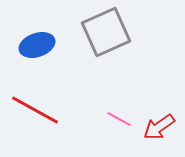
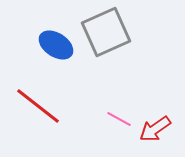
blue ellipse: moved 19 px right; rotated 52 degrees clockwise
red line: moved 3 px right, 4 px up; rotated 9 degrees clockwise
red arrow: moved 4 px left, 2 px down
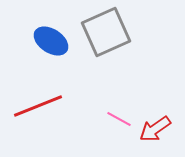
blue ellipse: moved 5 px left, 4 px up
red line: rotated 60 degrees counterclockwise
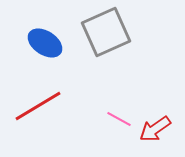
blue ellipse: moved 6 px left, 2 px down
red line: rotated 9 degrees counterclockwise
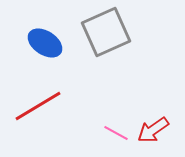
pink line: moved 3 px left, 14 px down
red arrow: moved 2 px left, 1 px down
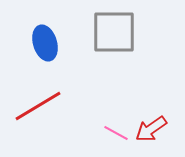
gray square: moved 8 px right; rotated 24 degrees clockwise
blue ellipse: rotated 40 degrees clockwise
red arrow: moved 2 px left, 1 px up
